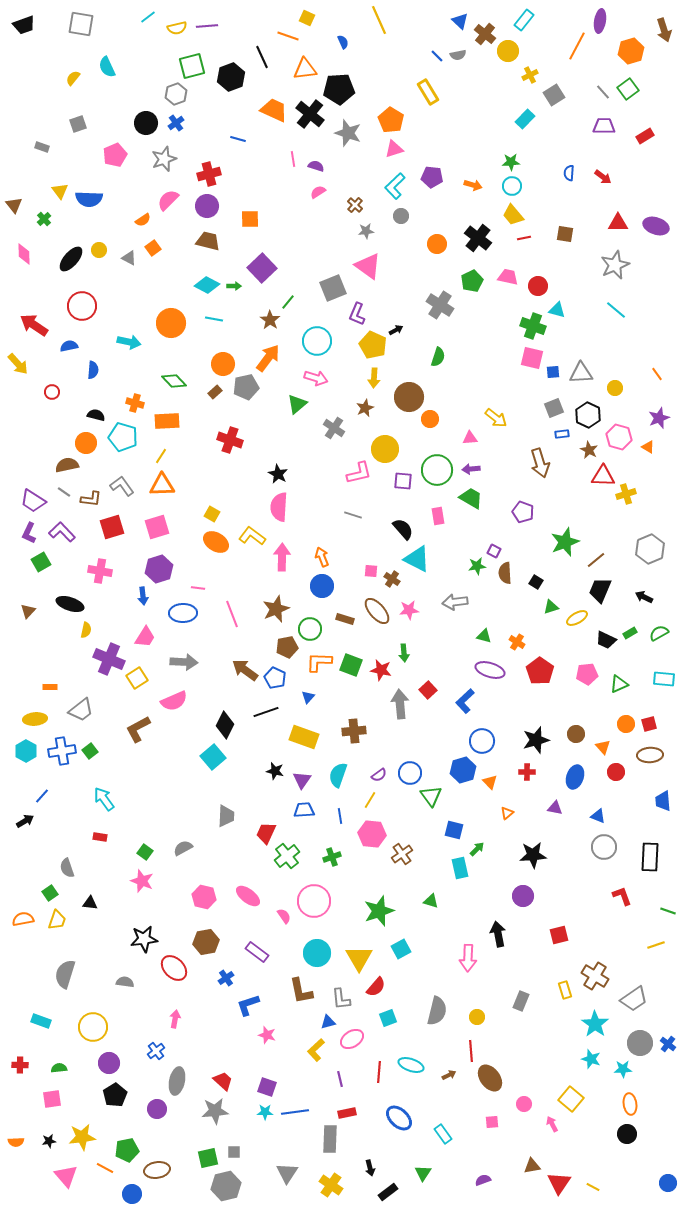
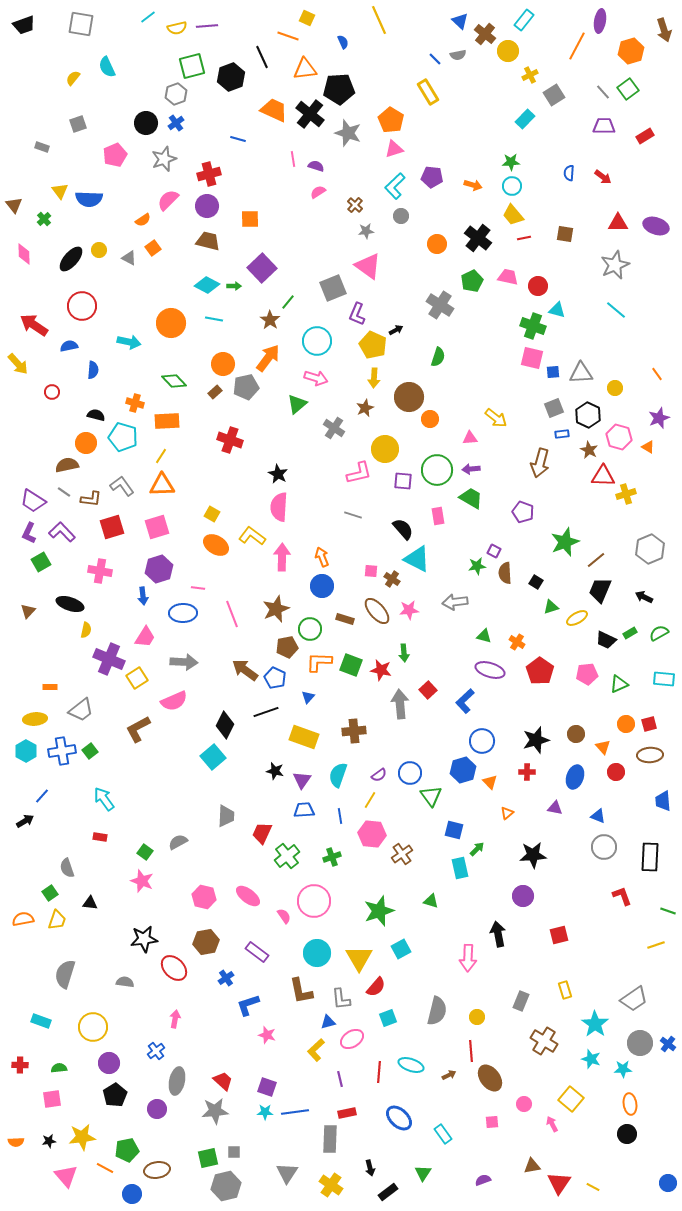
blue line at (437, 56): moved 2 px left, 3 px down
brown arrow at (540, 463): rotated 32 degrees clockwise
orange ellipse at (216, 542): moved 3 px down
red trapezoid at (266, 833): moved 4 px left
gray semicircle at (183, 848): moved 5 px left, 6 px up
brown cross at (595, 976): moved 51 px left, 65 px down
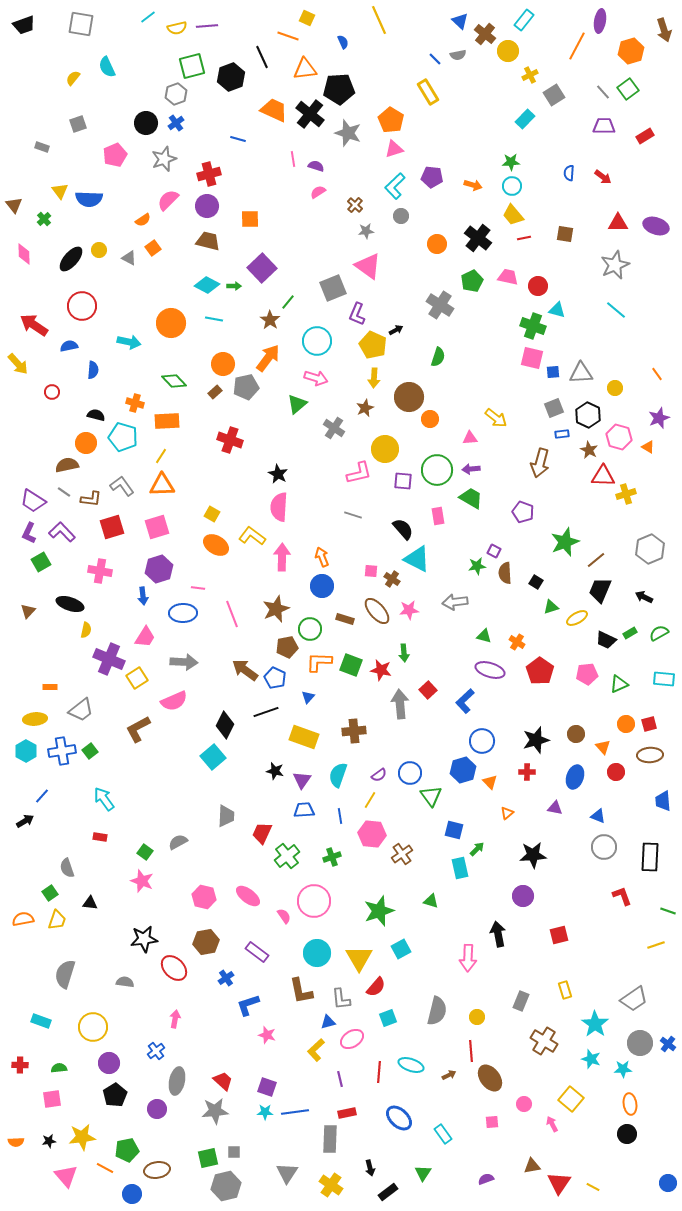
purple semicircle at (483, 1180): moved 3 px right, 1 px up
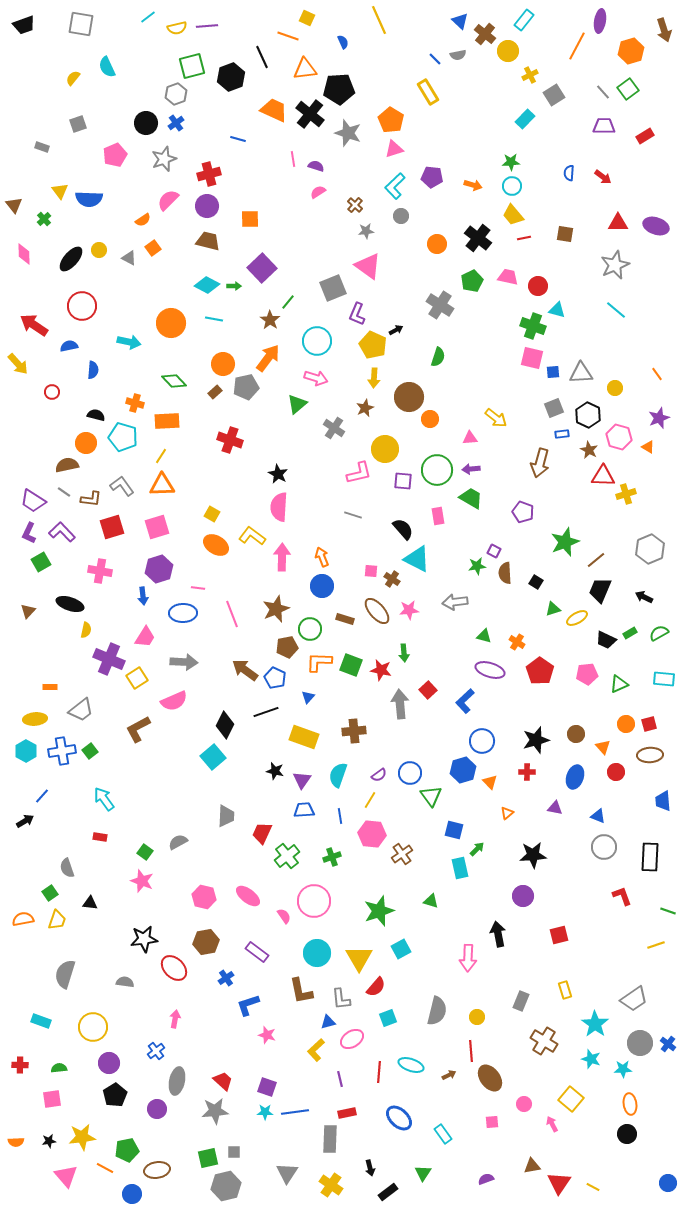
green triangle at (551, 607): moved 2 px right, 2 px down
